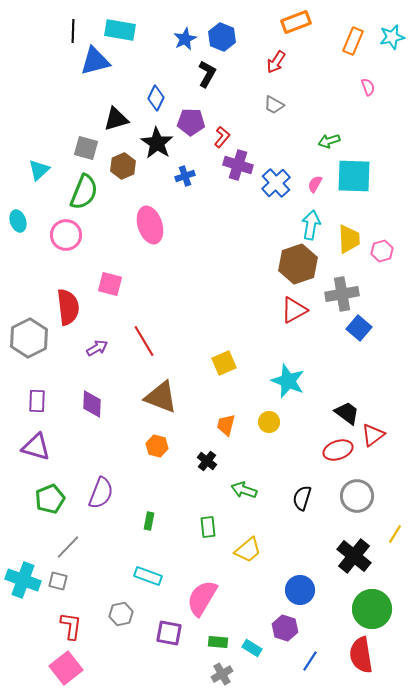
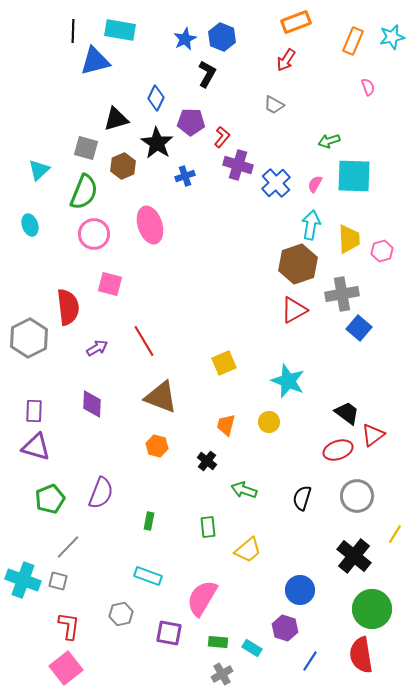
red arrow at (276, 62): moved 10 px right, 2 px up
cyan ellipse at (18, 221): moved 12 px right, 4 px down
pink circle at (66, 235): moved 28 px right, 1 px up
purple rectangle at (37, 401): moved 3 px left, 10 px down
red L-shape at (71, 626): moved 2 px left
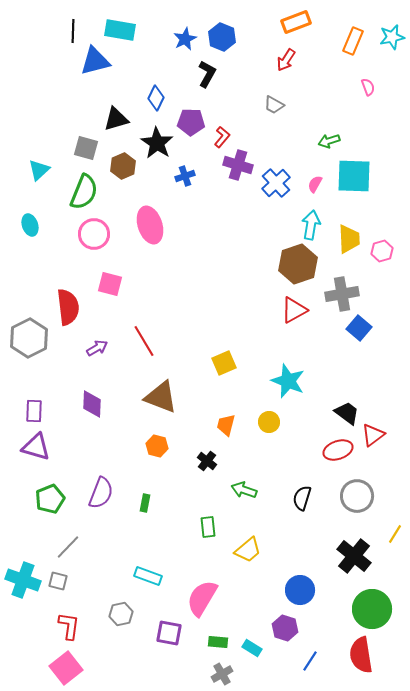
green rectangle at (149, 521): moved 4 px left, 18 px up
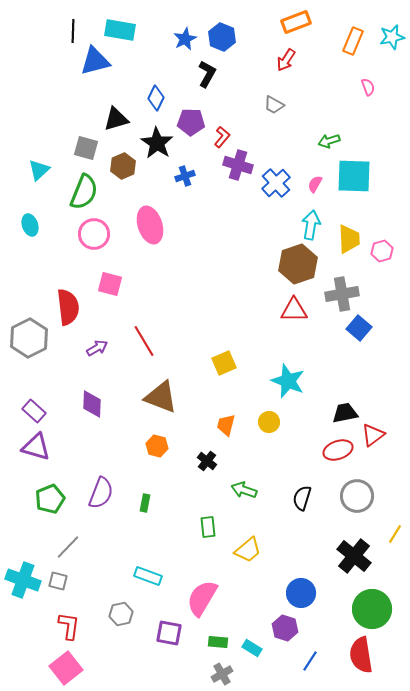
red triangle at (294, 310): rotated 28 degrees clockwise
purple rectangle at (34, 411): rotated 50 degrees counterclockwise
black trapezoid at (347, 413): moved 2 px left; rotated 48 degrees counterclockwise
blue circle at (300, 590): moved 1 px right, 3 px down
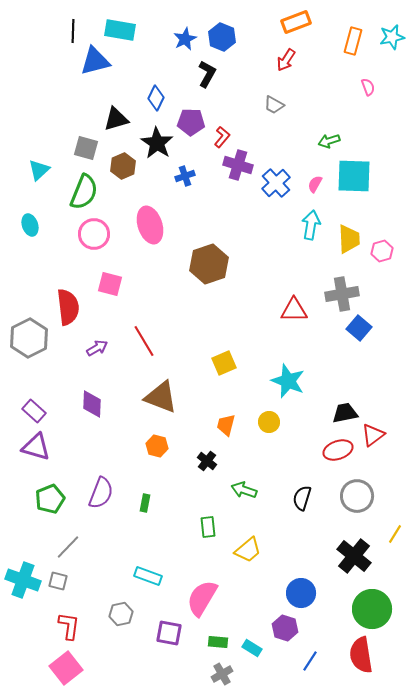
orange rectangle at (353, 41): rotated 8 degrees counterclockwise
brown hexagon at (298, 264): moved 89 px left
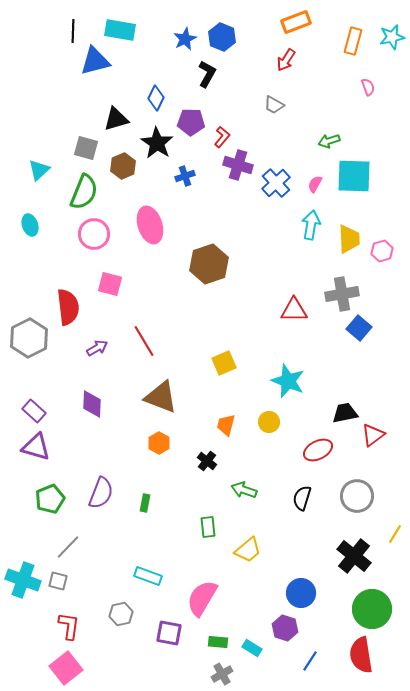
orange hexagon at (157, 446): moved 2 px right, 3 px up; rotated 15 degrees clockwise
red ellipse at (338, 450): moved 20 px left; rotated 8 degrees counterclockwise
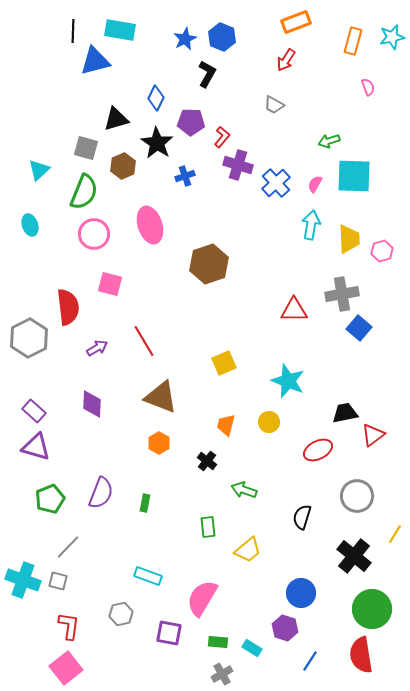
black semicircle at (302, 498): moved 19 px down
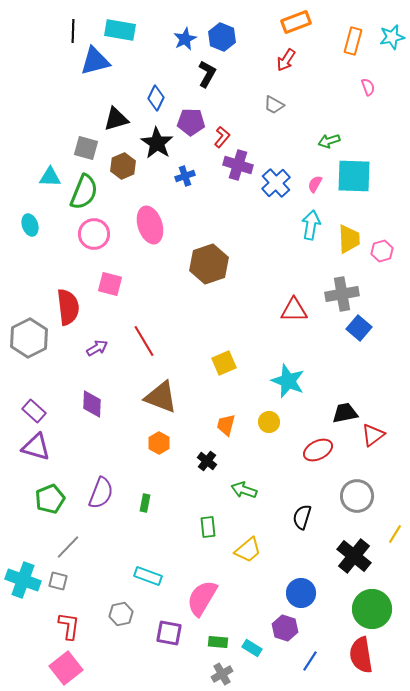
cyan triangle at (39, 170): moved 11 px right, 7 px down; rotated 45 degrees clockwise
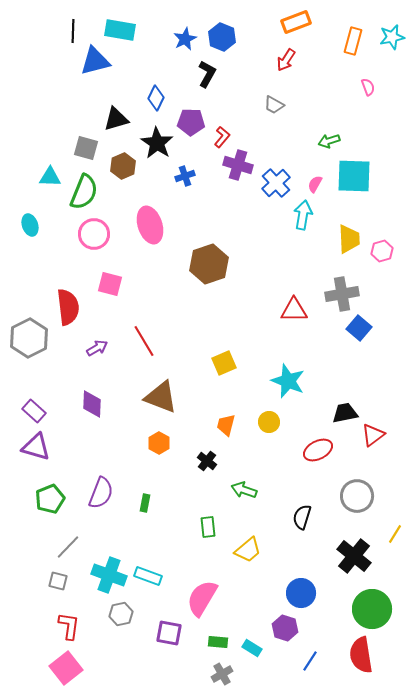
cyan arrow at (311, 225): moved 8 px left, 10 px up
cyan cross at (23, 580): moved 86 px right, 5 px up
